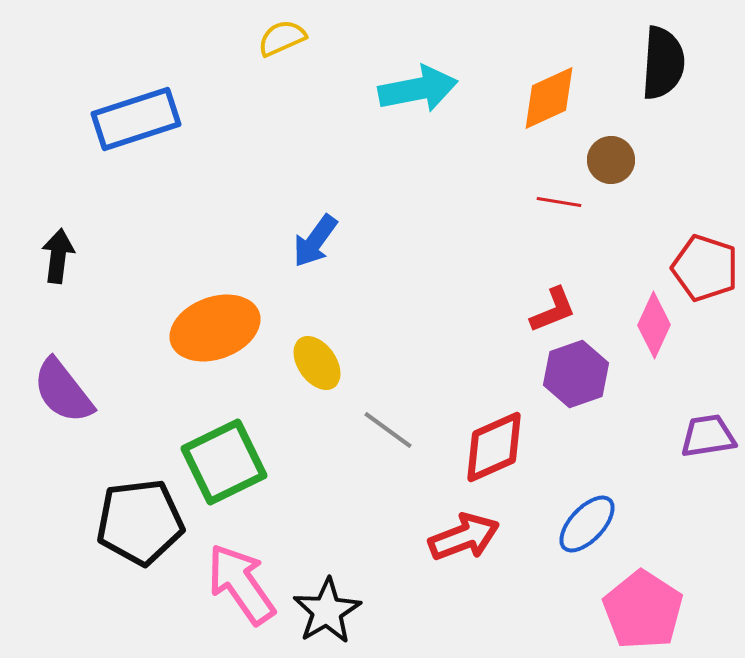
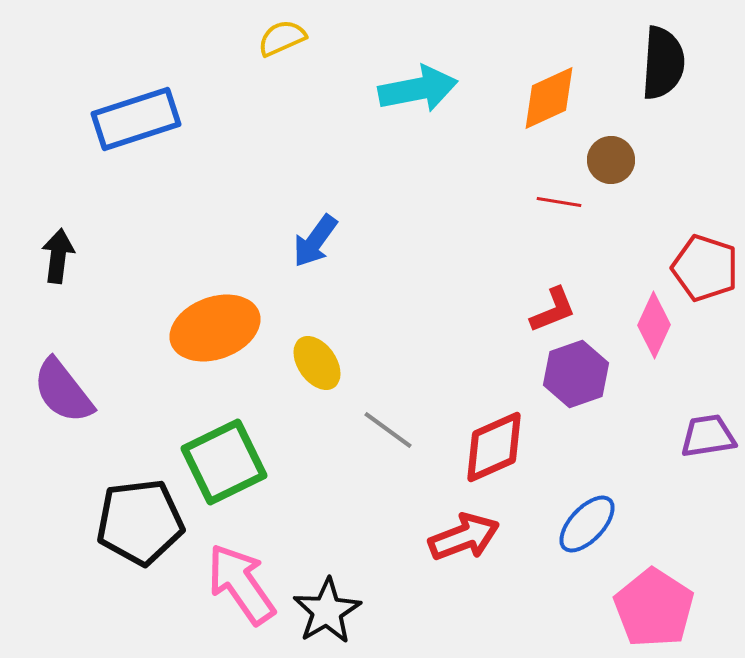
pink pentagon: moved 11 px right, 2 px up
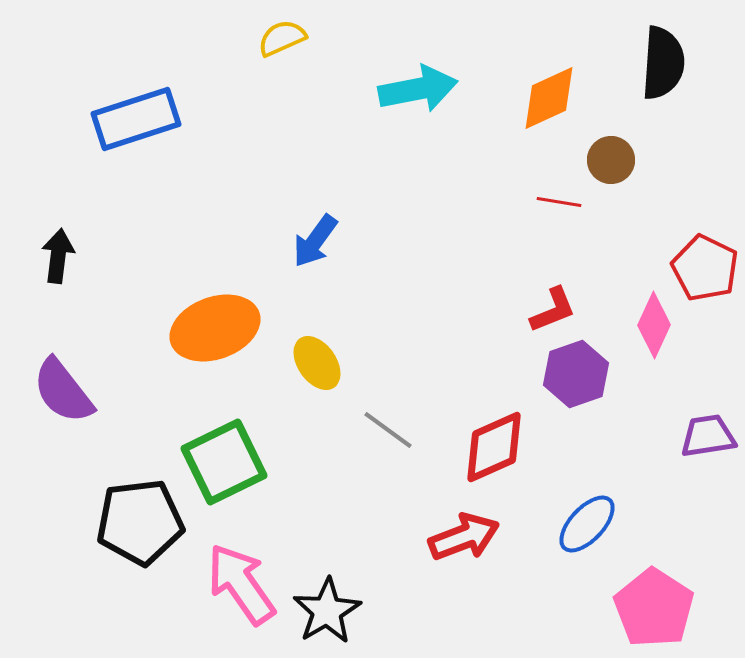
red pentagon: rotated 8 degrees clockwise
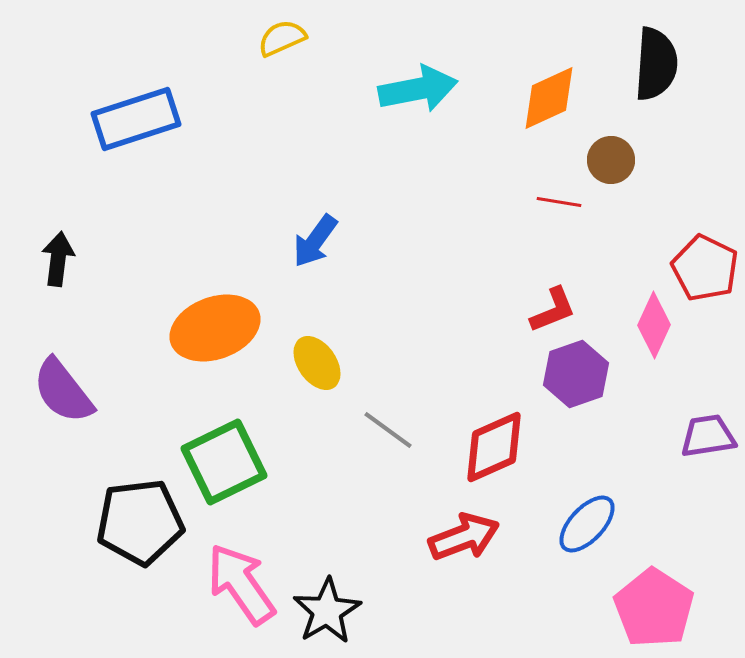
black semicircle: moved 7 px left, 1 px down
black arrow: moved 3 px down
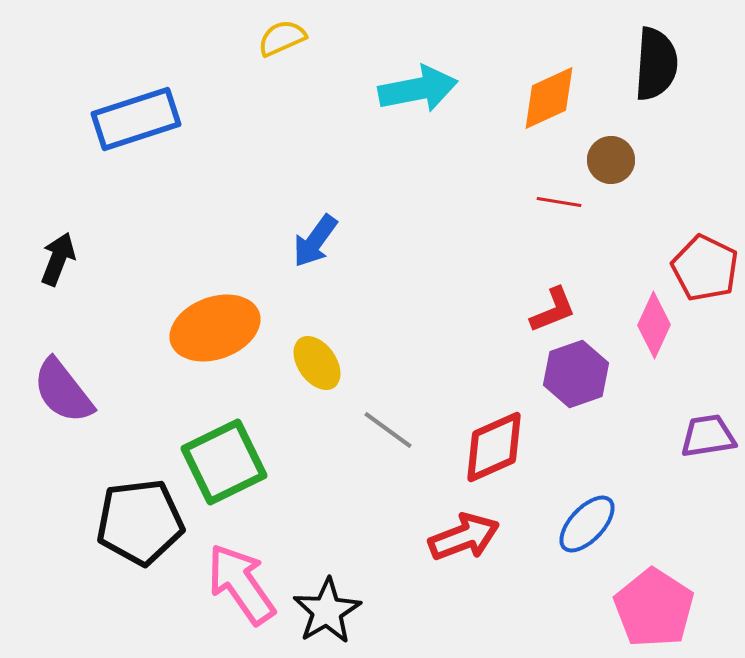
black arrow: rotated 14 degrees clockwise
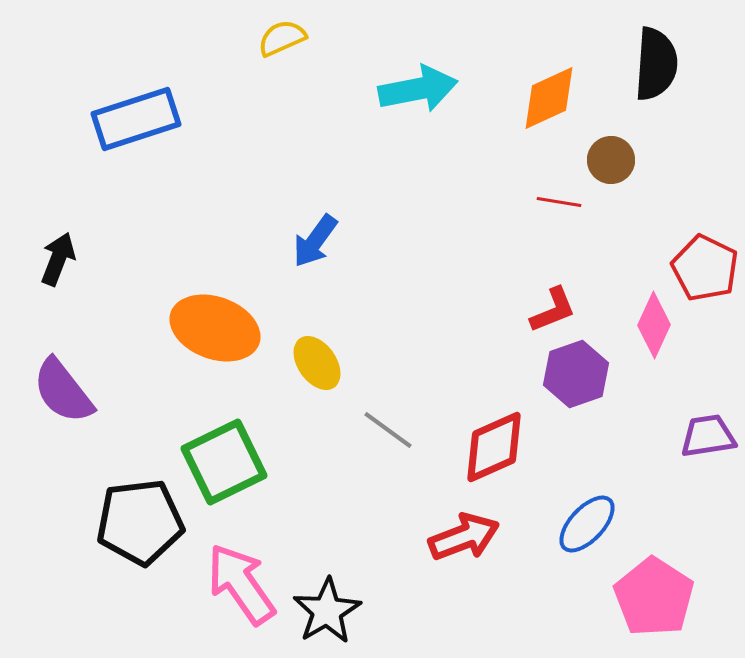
orange ellipse: rotated 40 degrees clockwise
pink pentagon: moved 11 px up
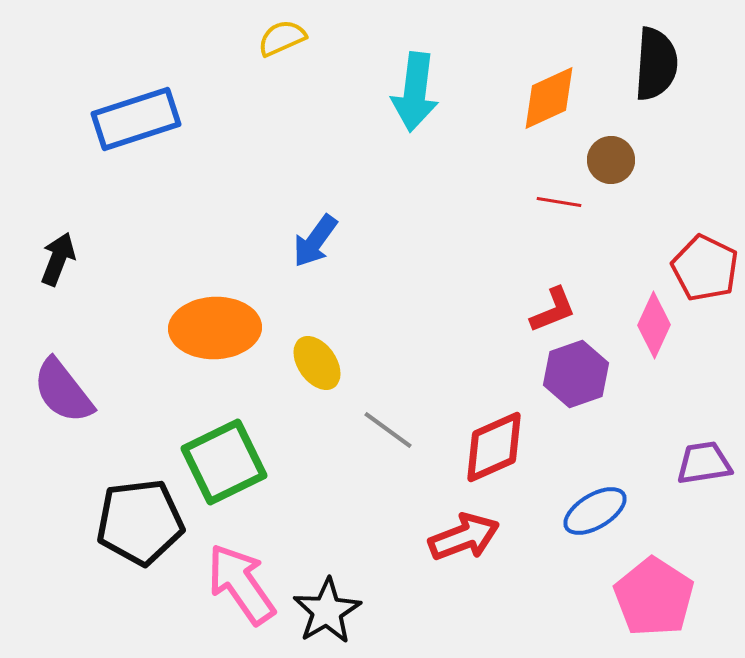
cyan arrow: moved 3 px left, 3 px down; rotated 108 degrees clockwise
orange ellipse: rotated 22 degrees counterclockwise
purple trapezoid: moved 4 px left, 27 px down
blue ellipse: moved 8 px right, 13 px up; rotated 16 degrees clockwise
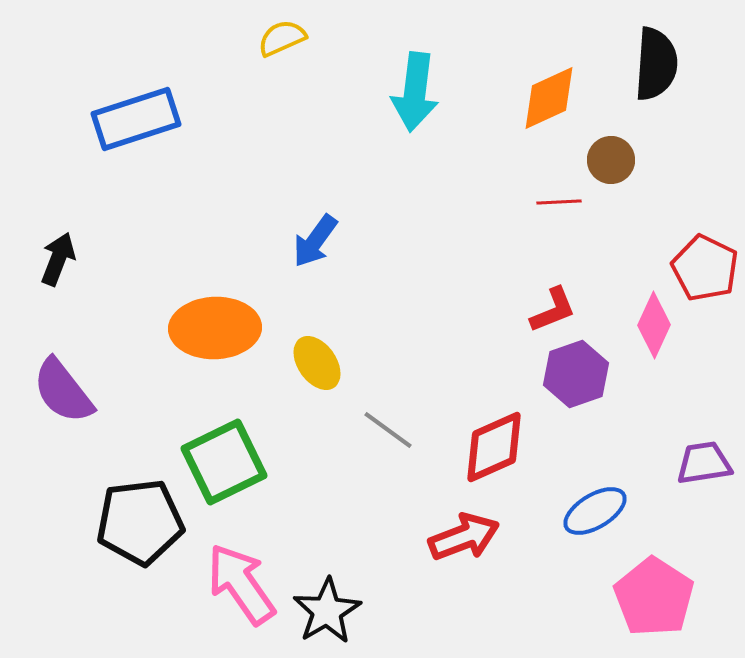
red line: rotated 12 degrees counterclockwise
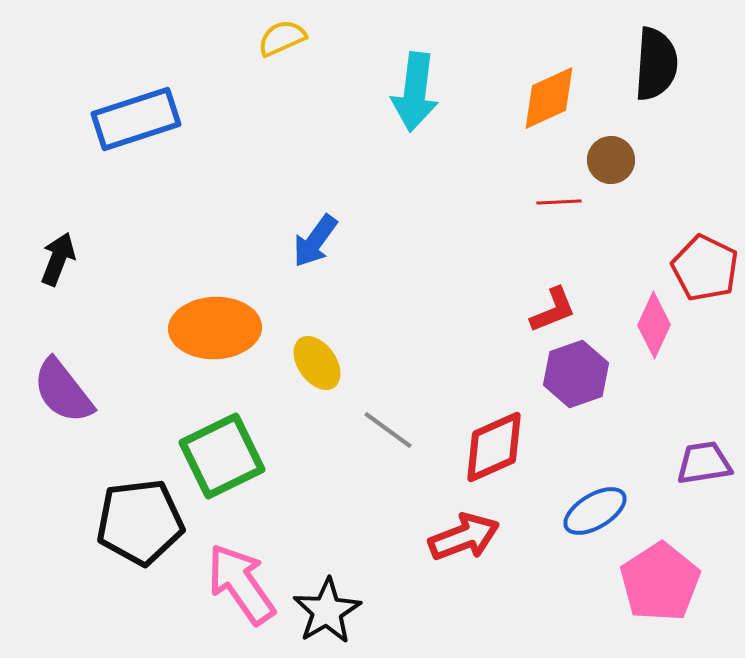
green square: moved 2 px left, 6 px up
pink pentagon: moved 6 px right, 15 px up; rotated 6 degrees clockwise
